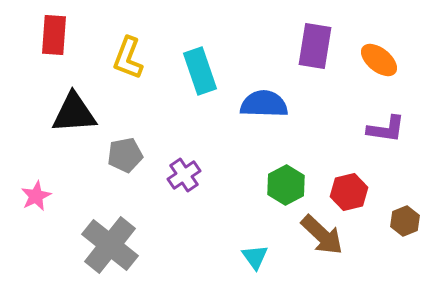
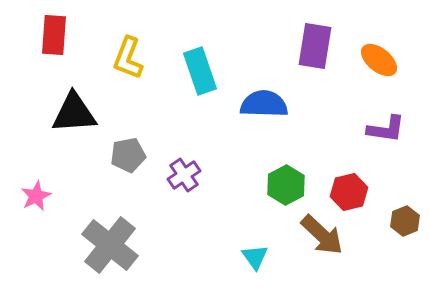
gray pentagon: moved 3 px right
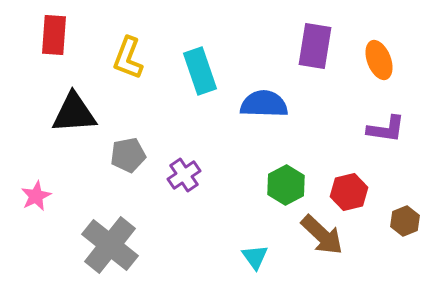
orange ellipse: rotated 30 degrees clockwise
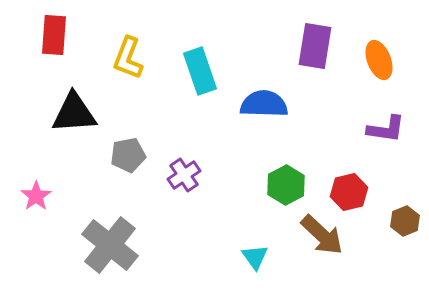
pink star: rotated 8 degrees counterclockwise
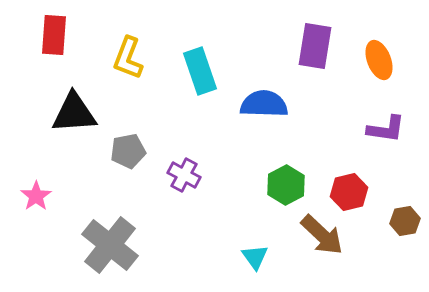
gray pentagon: moved 4 px up
purple cross: rotated 28 degrees counterclockwise
brown hexagon: rotated 12 degrees clockwise
